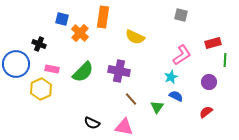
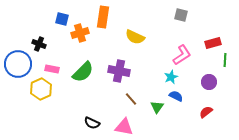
orange cross: rotated 30 degrees clockwise
blue circle: moved 2 px right
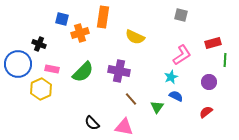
black semicircle: rotated 21 degrees clockwise
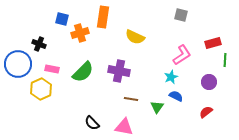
brown line: rotated 40 degrees counterclockwise
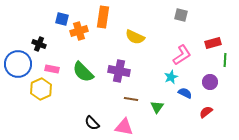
orange cross: moved 1 px left, 2 px up
green semicircle: rotated 90 degrees clockwise
purple circle: moved 1 px right
blue semicircle: moved 9 px right, 3 px up
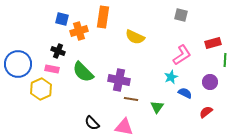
black cross: moved 19 px right, 7 px down
purple cross: moved 9 px down
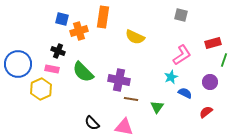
green line: moved 1 px left; rotated 16 degrees clockwise
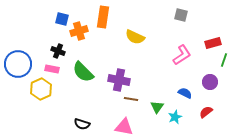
cyan star: moved 4 px right, 40 px down
black semicircle: moved 10 px left, 1 px down; rotated 28 degrees counterclockwise
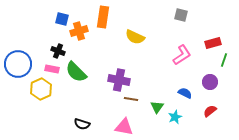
green semicircle: moved 7 px left
red semicircle: moved 4 px right, 1 px up
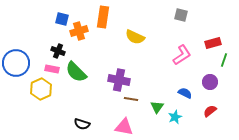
blue circle: moved 2 px left, 1 px up
